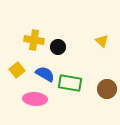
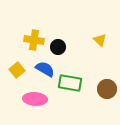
yellow triangle: moved 2 px left, 1 px up
blue semicircle: moved 5 px up
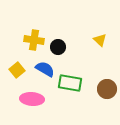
pink ellipse: moved 3 px left
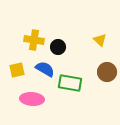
yellow square: rotated 28 degrees clockwise
brown circle: moved 17 px up
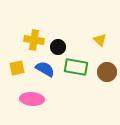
yellow square: moved 2 px up
green rectangle: moved 6 px right, 16 px up
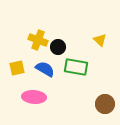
yellow cross: moved 4 px right; rotated 12 degrees clockwise
brown circle: moved 2 px left, 32 px down
pink ellipse: moved 2 px right, 2 px up
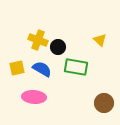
blue semicircle: moved 3 px left
brown circle: moved 1 px left, 1 px up
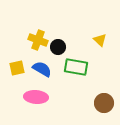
pink ellipse: moved 2 px right
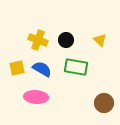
black circle: moved 8 px right, 7 px up
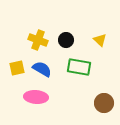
green rectangle: moved 3 px right
